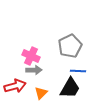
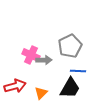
pink cross: moved 1 px up
gray arrow: moved 10 px right, 10 px up
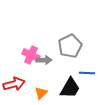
blue line: moved 9 px right, 2 px down
red arrow: moved 1 px left, 2 px up
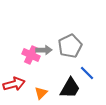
gray arrow: moved 10 px up
blue line: rotated 42 degrees clockwise
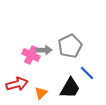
red arrow: moved 3 px right
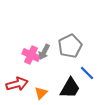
gray arrow: moved 2 px down; rotated 119 degrees clockwise
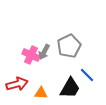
gray pentagon: moved 1 px left
blue line: moved 2 px down
orange triangle: rotated 48 degrees clockwise
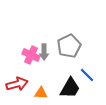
gray arrow: rotated 28 degrees counterclockwise
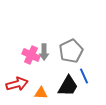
gray pentagon: moved 2 px right, 5 px down
blue line: moved 3 px left, 1 px down; rotated 21 degrees clockwise
black trapezoid: moved 2 px left, 2 px up
